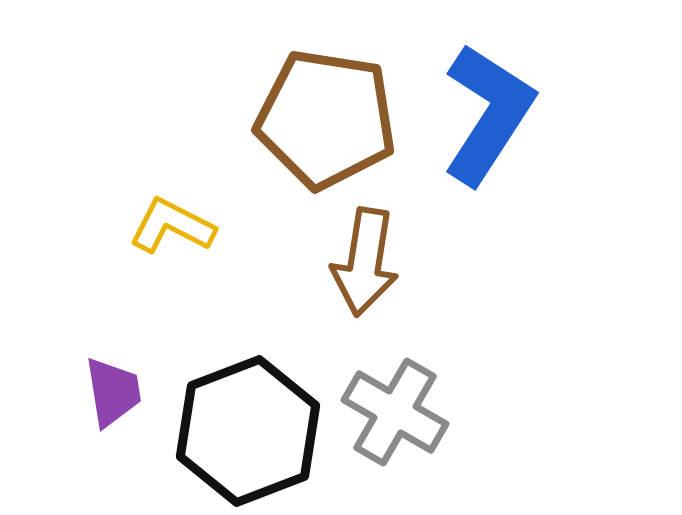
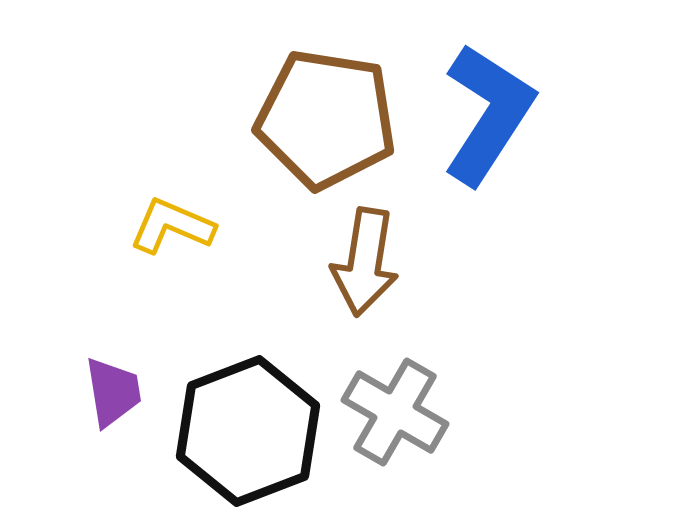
yellow L-shape: rotated 4 degrees counterclockwise
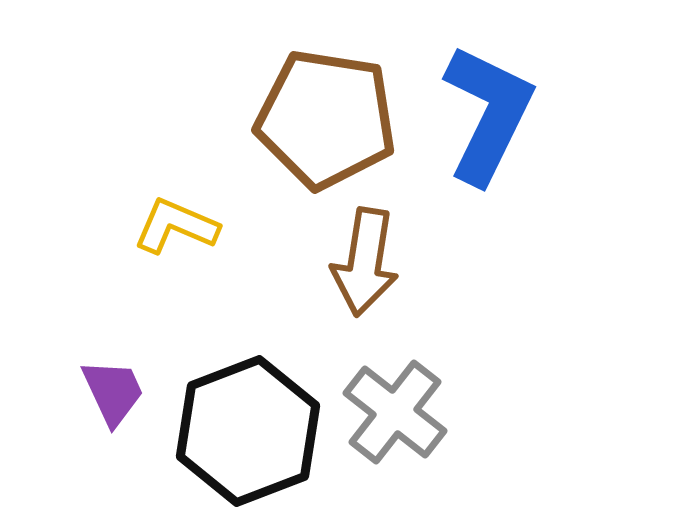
blue L-shape: rotated 7 degrees counterclockwise
yellow L-shape: moved 4 px right
purple trapezoid: rotated 16 degrees counterclockwise
gray cross: rotated 8 degrees clockwise
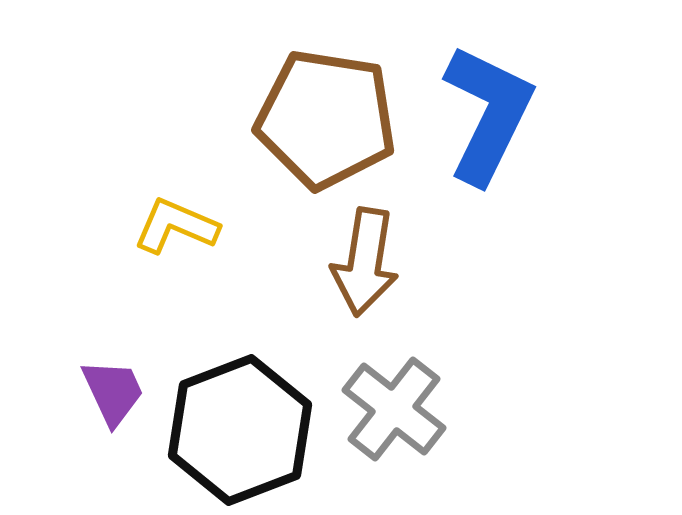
gray cross: moved 1 px left, 3 px up
black hexagon: moved 8 px left, 1 px up
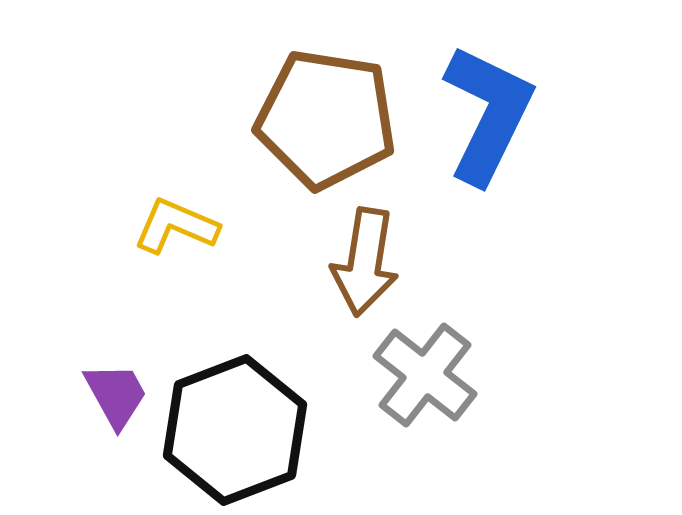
purple trapezoid: moved 3 px right, 3 px down; rotated 4 degrees counterclockwise
gray cross: moved 31 px right, 34 px up
black hexagon: moved 5 px left
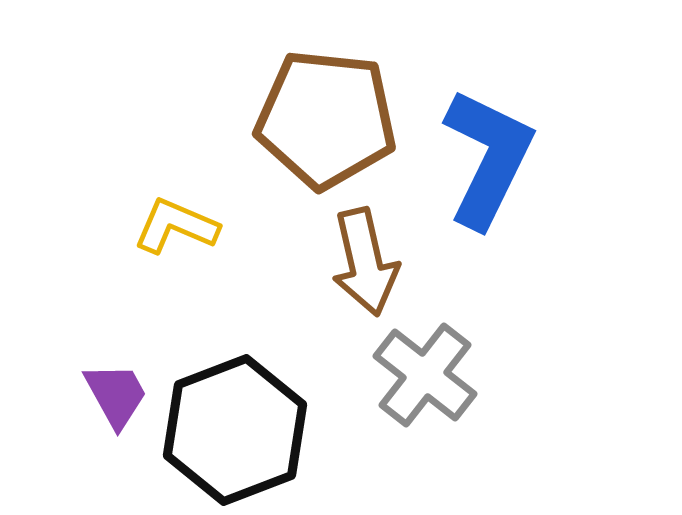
blue L-shape: moved 44 px down
brown pentagon: rotated 3 degrees counterclockwise
brown arrow: rotated 22 degrees counterclockwise
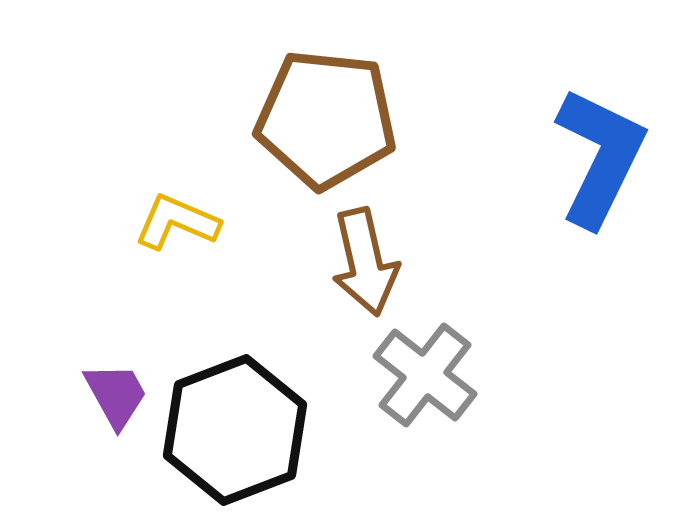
blue L-shape: moved 112 px right, 1 px up
yellow L-shape: moved 1 px right, 4 px up
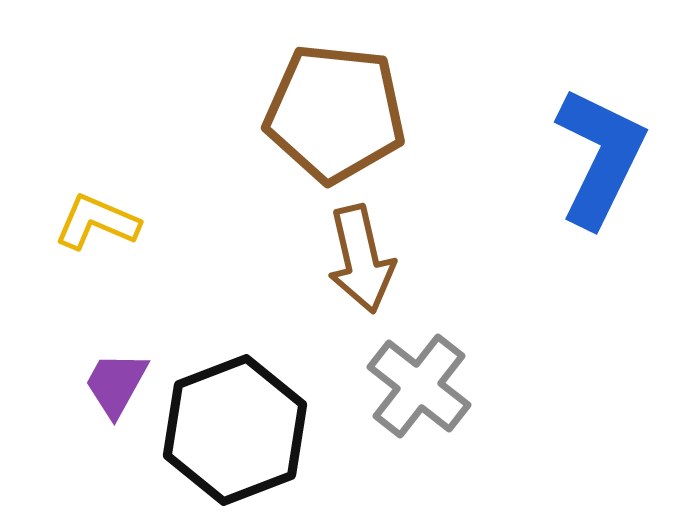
brown pentagon: moved 9 px right, 6 px up
yellow L-shape: moved 80 px left
brown arrow: moved 4 px left, 3 px up
gray cross: moved 6 px left, 11 px down
purple trapezoid: moved 11 px up; rotated 122 degrees counterclockwise
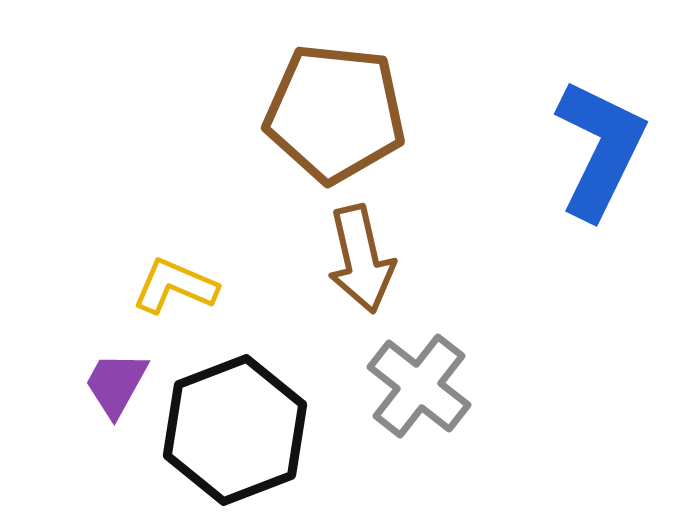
blue L-shape: moved 8 px up
yellow L-shape: moved 78 px right, 64 px down
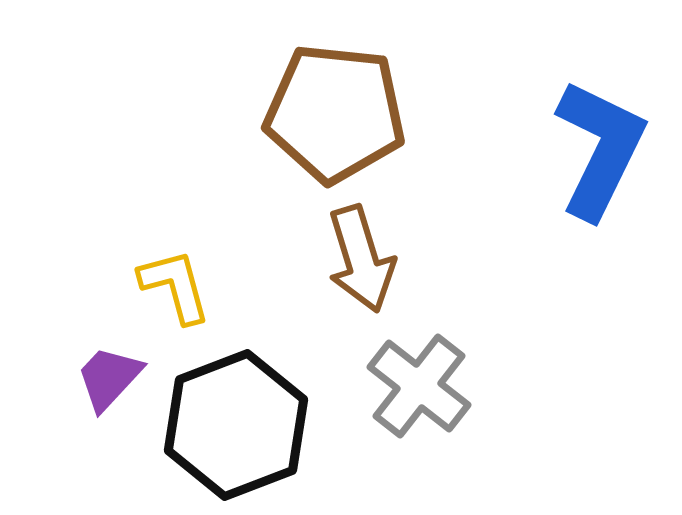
brown arrow: rotated 4 degrees counterclockwise
yellow L-shape: rotated 52 degrees clockwise
purple trapezoid: moved 7 px left, 6 px up; rotated 14 degrees clockwise
black hexagon: moved 1 px right, 5 px up
